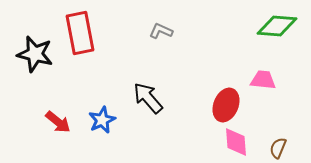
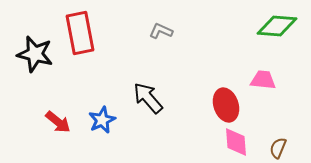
red ellipse: rotated 40 degrees counterclockwise
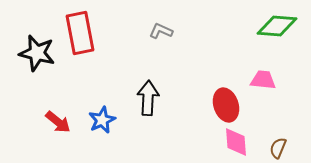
black star: moved 2 px right, 1 px up
black arrow: rotated 44 degrees clockwise
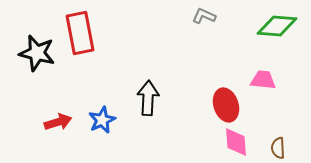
gray L-shape: moved 43 px right, 15 px up
red arrow: rotated 56 degrees counterclockwise
brown semicircle: rotated 25 degrees counterclockwise
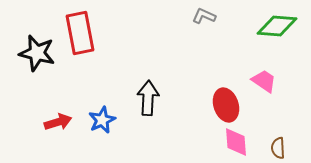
pink trapezoid: moved 1 px right, 1 px down; rotated 28 degrees clockwise
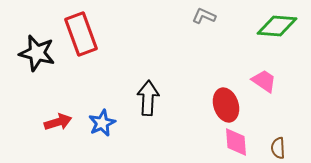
red rectangle: moved 1 px right, 1 px down; rotated 9 degrees counterclockwise
blue star: moved 3 px down
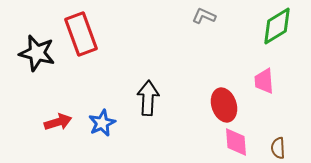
green diamond: rotated 36 degrees counterclockwise
pink trapezoid: rotated 128 degrees counterclockwise
red ellipse: moved 2 px left
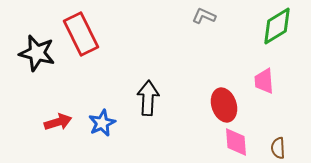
red rectangle: rotated 6 degrees counterclockwise
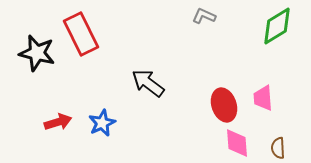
pink trapezoid: moved 1 px left, 17 px down
black arrow: moved 15 px up; rotated 56 degrees counterclockwise
pink diamond: moved 1 px right, 1 px down
